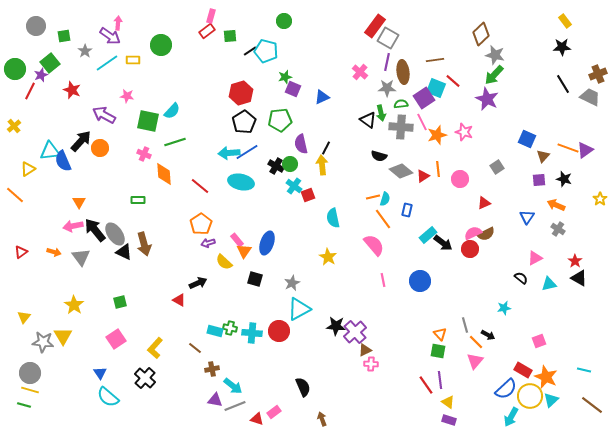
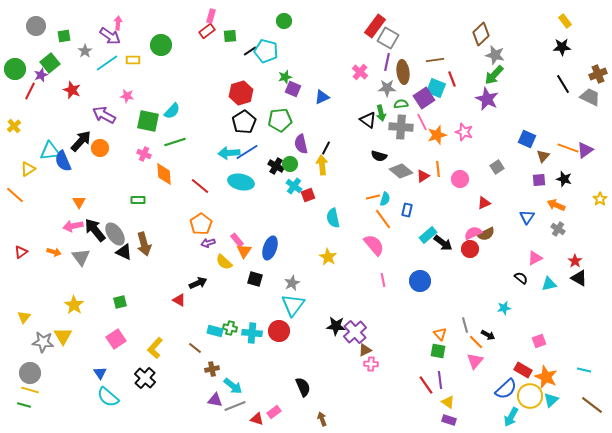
red line at (453, 81): moved 1 px left, 2 px up; rotated 28 degrees clockwise
blue ellipse at (267, 243): moved 3 px right, 5 px down
cyan triangle at (299, 309): moved 6 px left, 4 px up; rotated 25 degrees counterclockwise
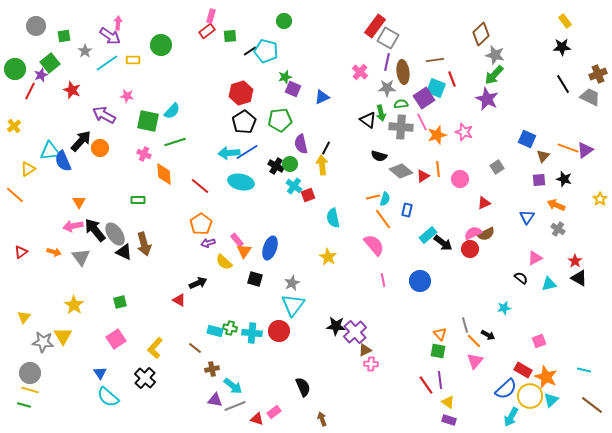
orange line at (476, 342): moved 2 px left, 1 px up
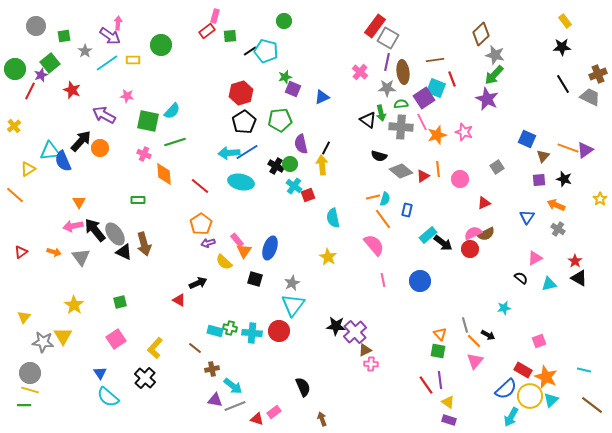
pink rectangle at (211, 16): moved 4 px right
green line at (24, 405): rotated 16 degrees counterclockwise
